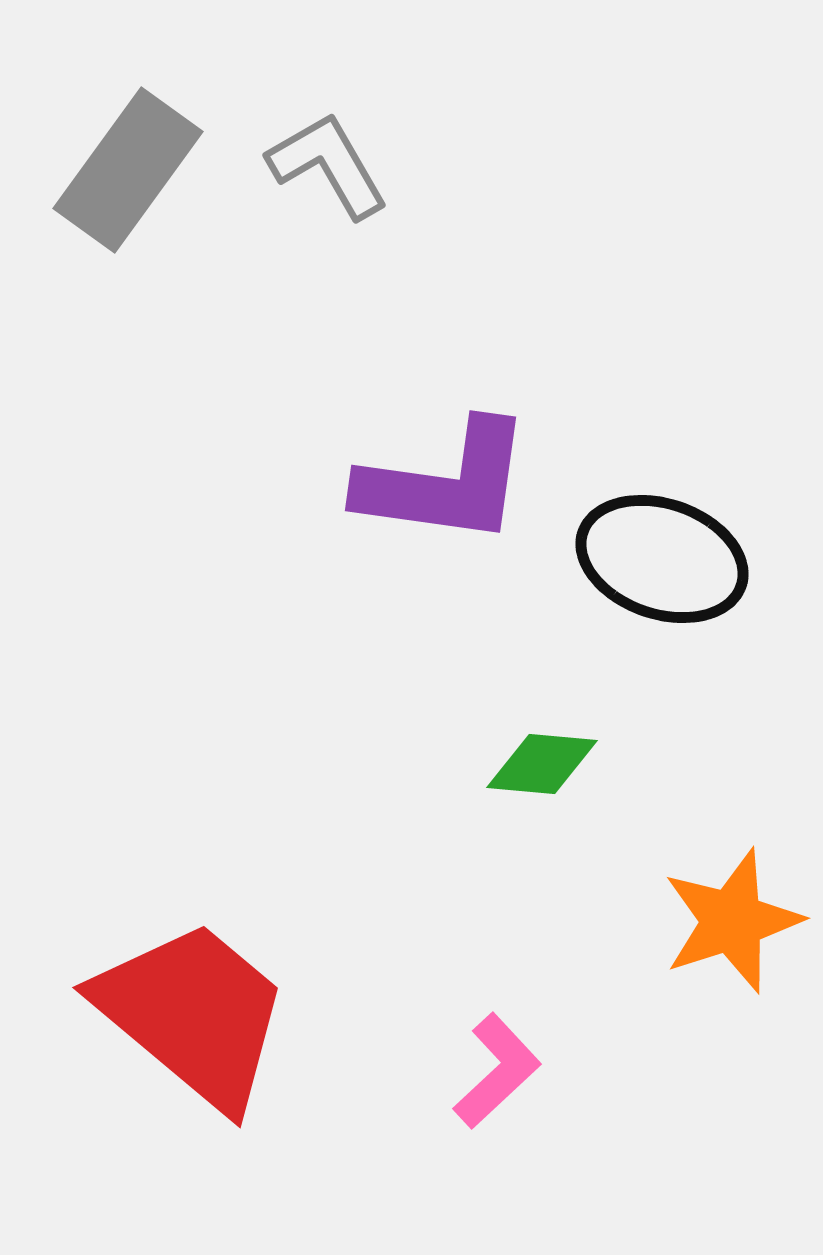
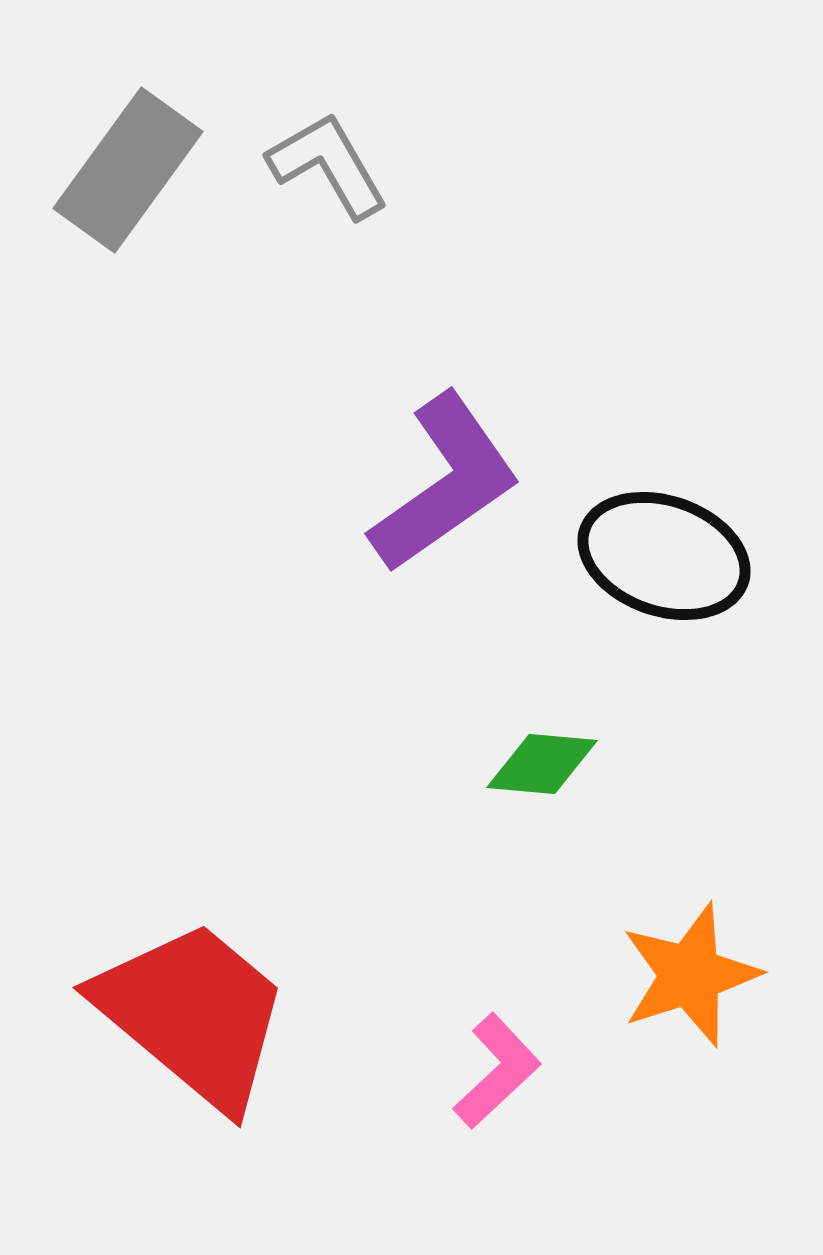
purple L-shape: rotated 43 degrees counterclockwise
black ellipse: moved 2 px right, 3 px up
orange star: moved 42 px left, 54 px down
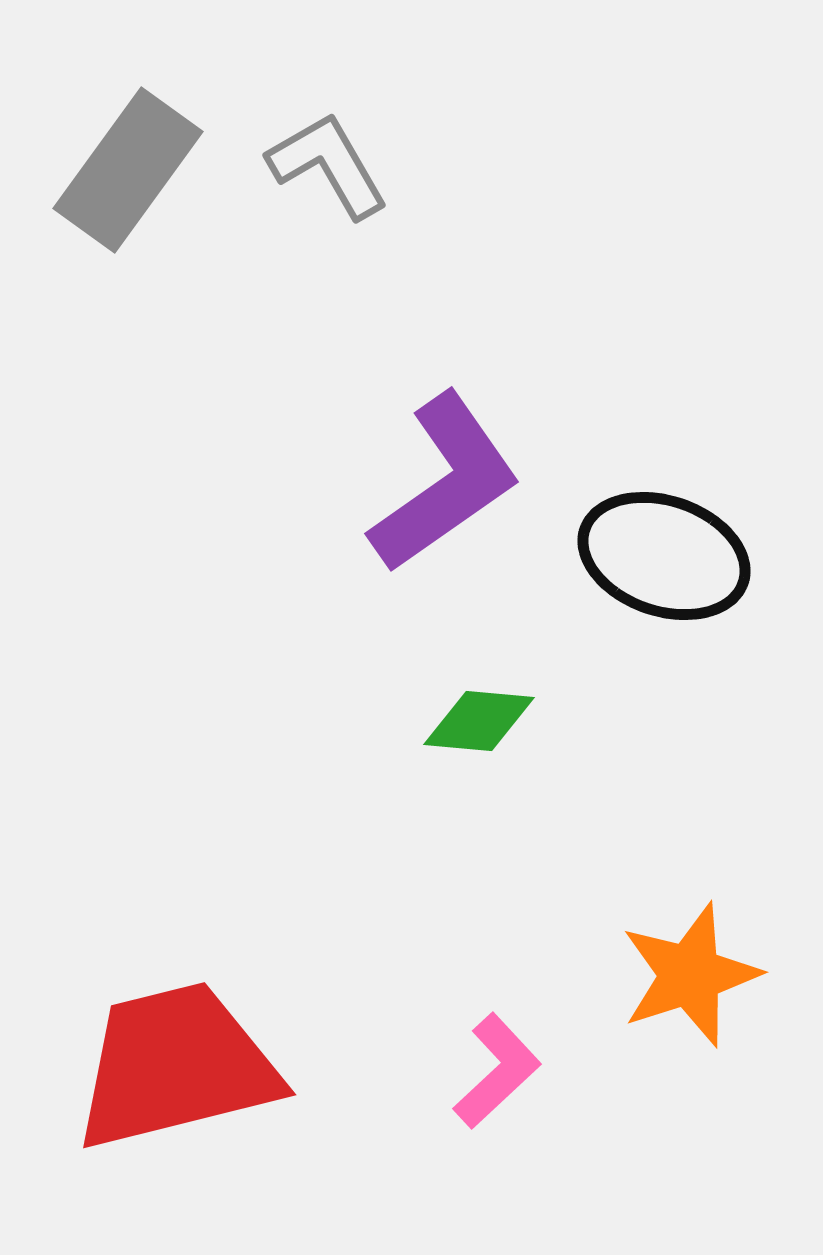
green diamond: moved 63 px left, 43 px up
red trapezoid: moved 17 px left, 52 px down; rotated 54 degrees counterclockwise
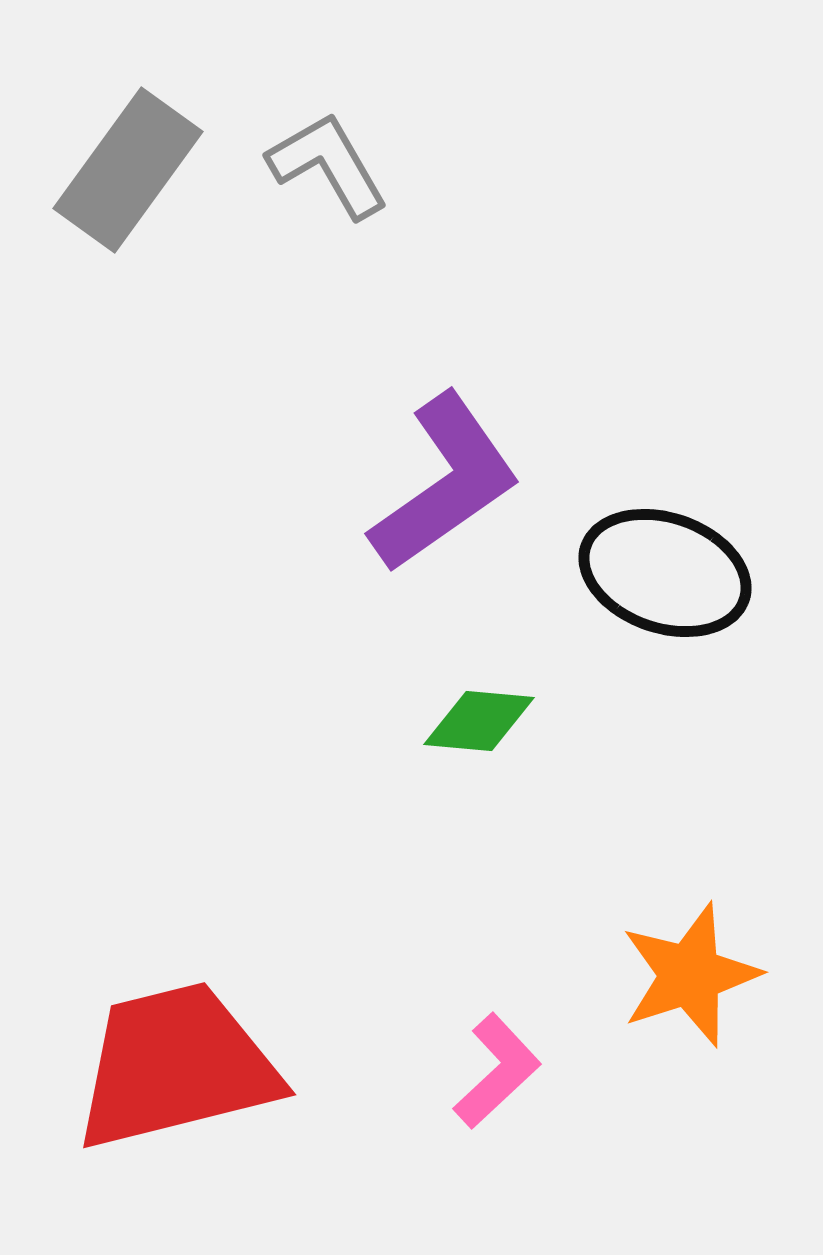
black ellipse: moved 1 px right, 17 px down
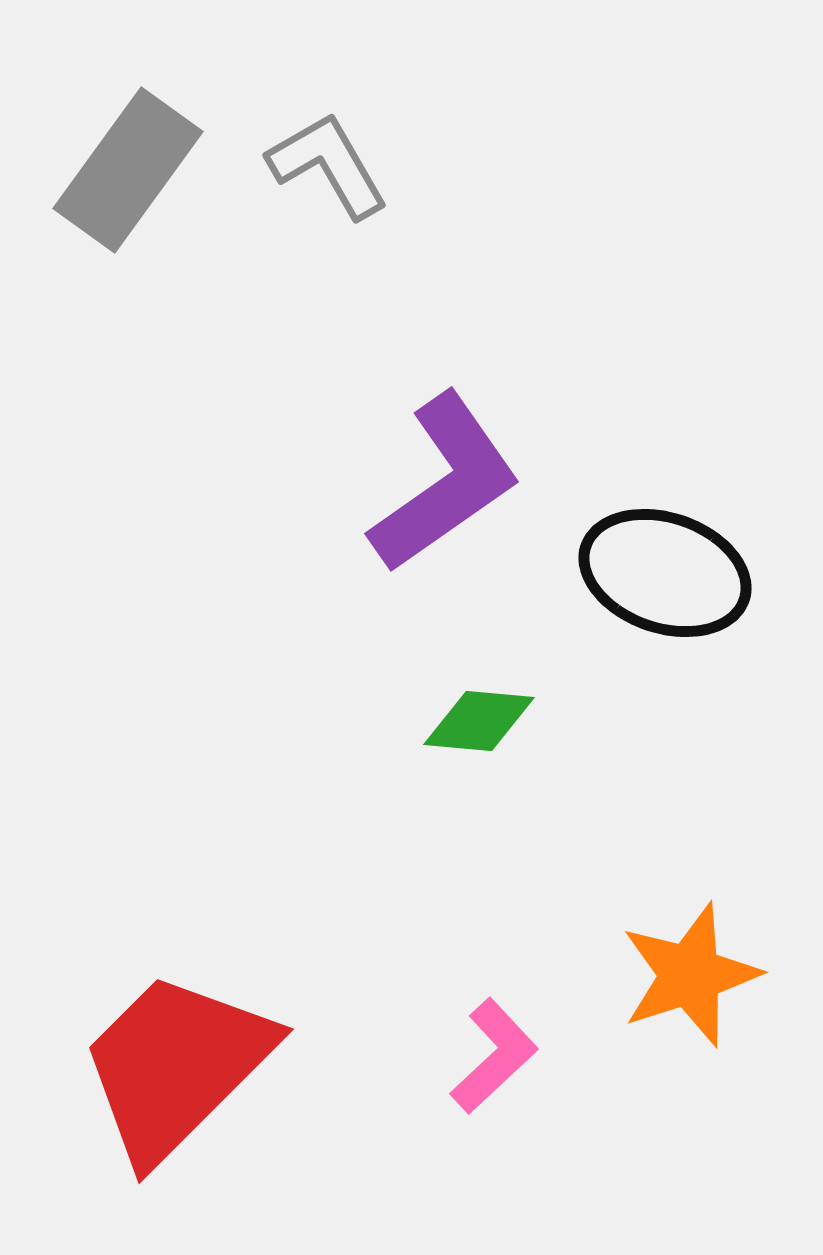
red trapezoid: rotated 31 degrees counterclockwise
pink L-shape: moved 3 px left, 15 px up
